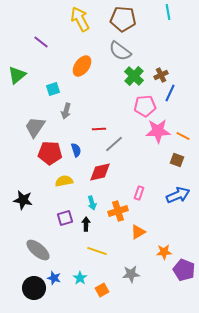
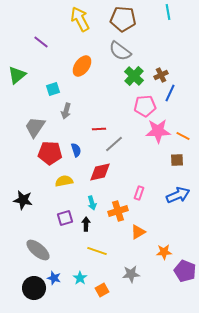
brown square: rotated 24 degrees counterclockwise
purple pentagon: moved 1 px right, 1 px down
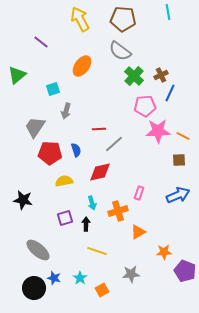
brown square: moved 2 px right
